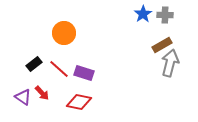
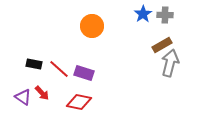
orange circle: moved 28 px right, 7 px up
black rectangle: rotated 49 degrees clockwise
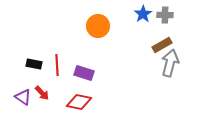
orange circle: moved 6 px right
red line: moved 2 px left, 4 px up; rotated 45 degrees clockwise
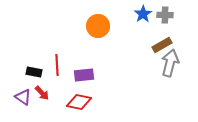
black rectangle: moved 8 px down
purple rectangle: moved 2 px down; rotated 24 degrees counterclockwise
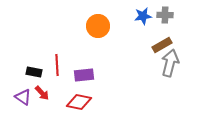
blue star: moved 2 px down; rotated 24 degrees clockwise
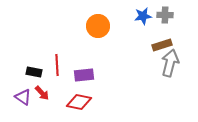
brown rectangle: rotated 12 degrees clockwise
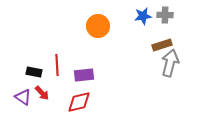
red diamond: rotated 25 degrees counterclockwise
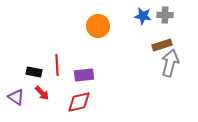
blue star: rotated 18 degrees clockwise
purple triangle: moved 7 px left
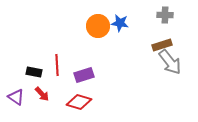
blue star: moved 23 px left, 7 px down
gray arrow: moved 1 px up; rotated 128 degrees clockwise
purple rectangle: rotated 12 degrees counterclockwise
red arrow: moved 1 px down
red diamond: rotated 30 degrees clockwise
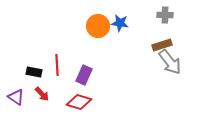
purple rectangle: rotated 48 degrees counterclockwise
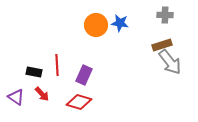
orange circle: moved 2 px left, 1 px up
